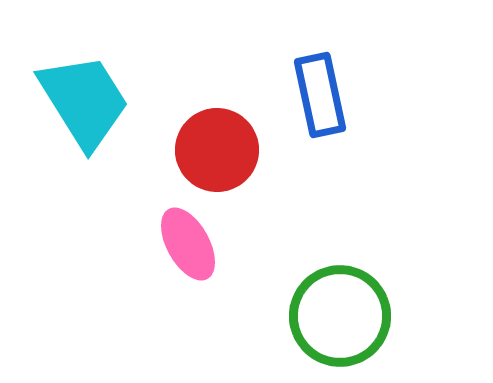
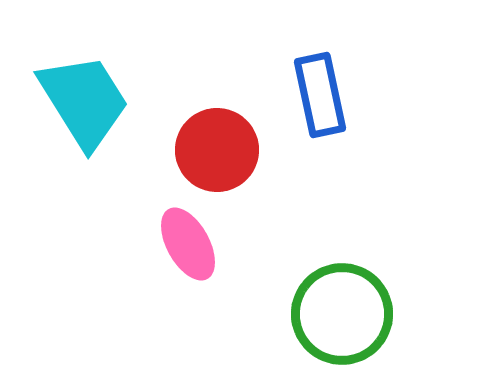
green circle: moved 2 px right, 2 px up
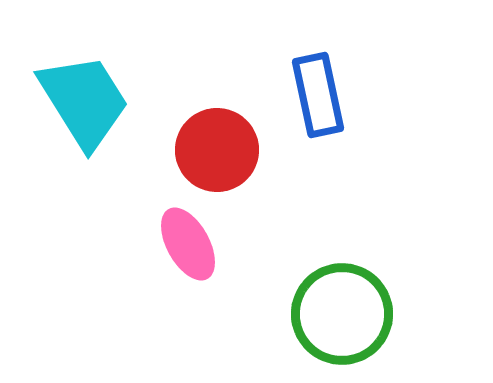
blue rectangle: moved 2 px left
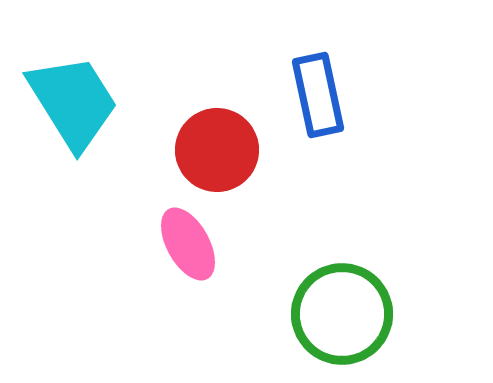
cyan trapezoid: moved 11 px left, 1 px down
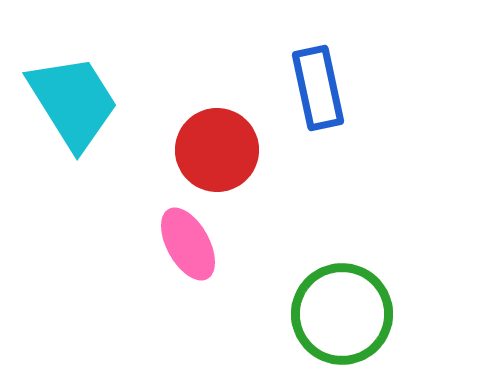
blue rectangle: moved 7 px up
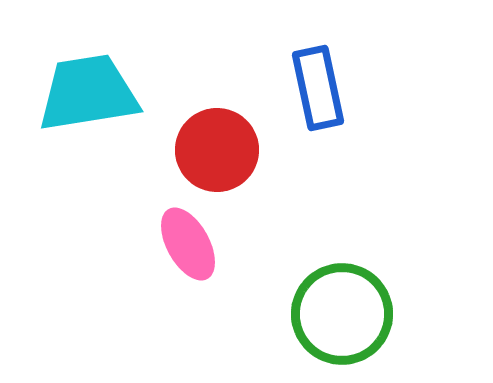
cyan trapezoid: moved 15 px right, 9 px up; rotated 67 degrees counterclockwise
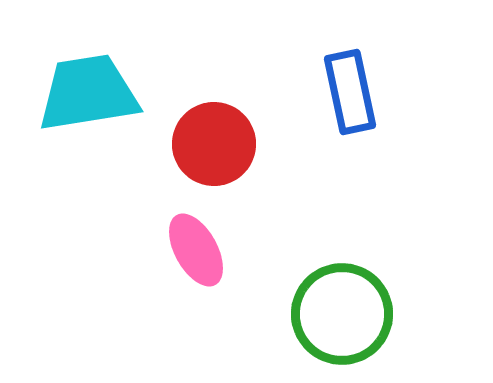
blue rectangle: moved 32 px right, 4 px down
red circle: moved 3 px left, 6 px up
pink ellipse: moved 8 px right, 6 px down
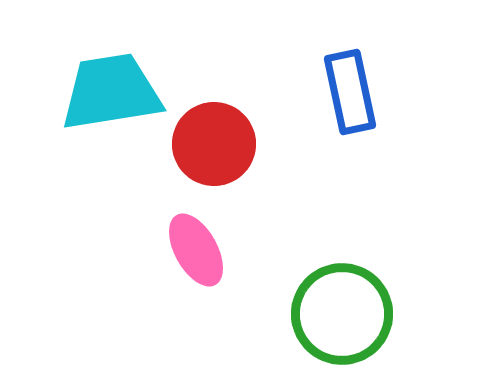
cyan trapezoid: moved 23 px right, 1 px up
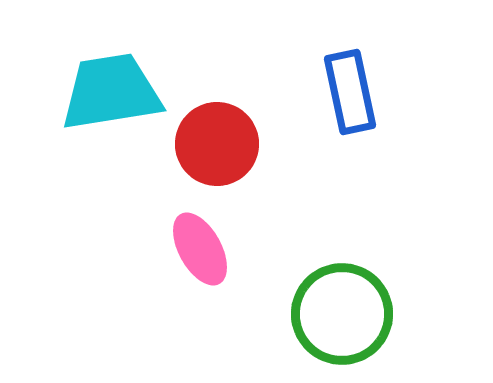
red circle: moved 3 px right
pink ellipse: moved 4 px right, 1 px up
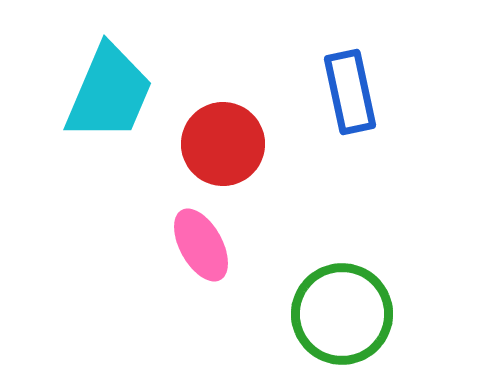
cyan trapezoid: moved 2 px left, 1 px down; rotated 122 degrees clockwise
red circle: moved 6 px right
pink ellipse: moved 1 px right, 4 px up
